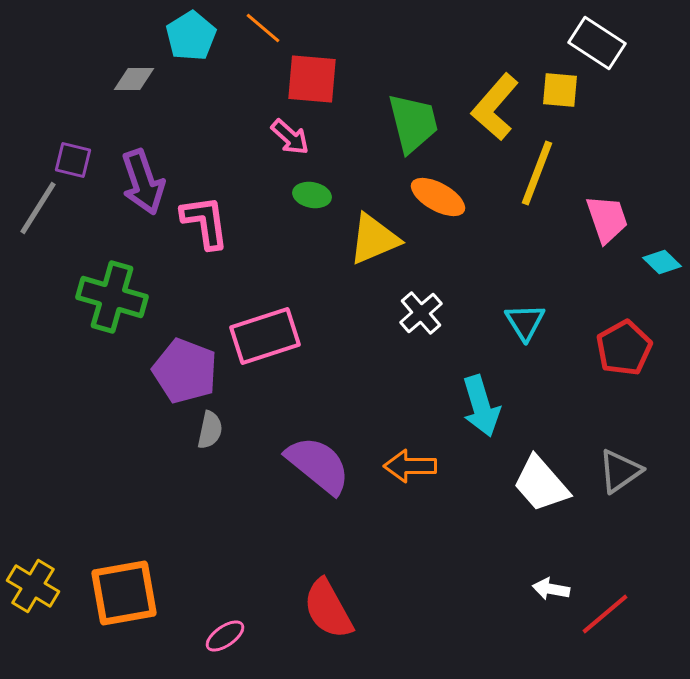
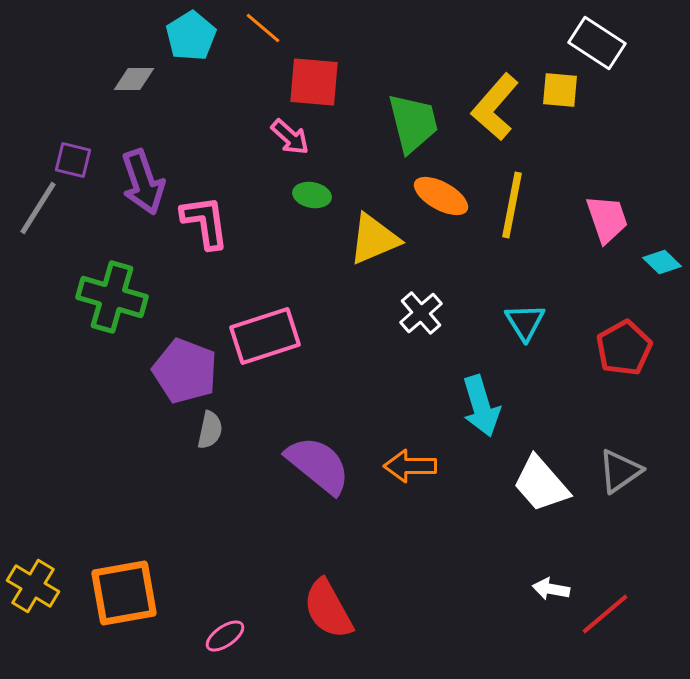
red square: moved 2 px right, 3 px down
yellow line: moved 25 px left, 32 px down; rotated 10 degrees counterclockwise
orange ellipse: moved 3 px right, 1 px up
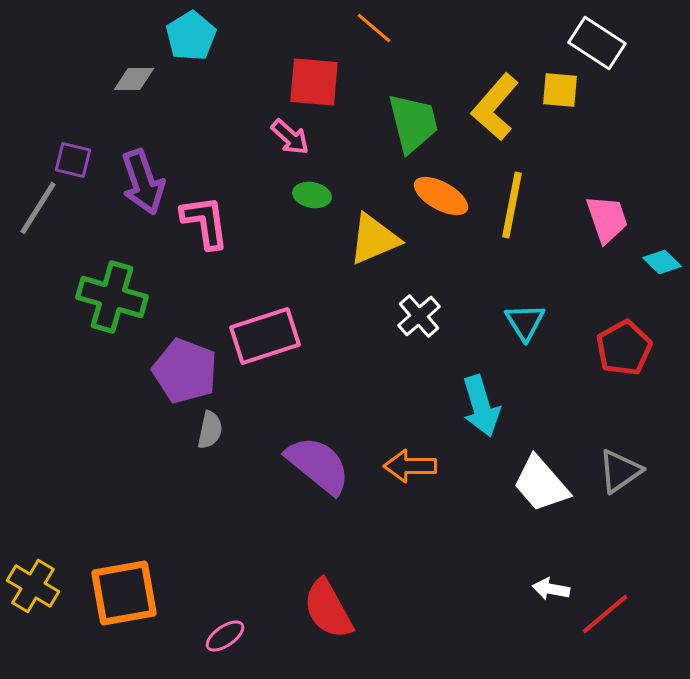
orange line: moved 111 px right
white cross: moved 2 px left, 3 px down
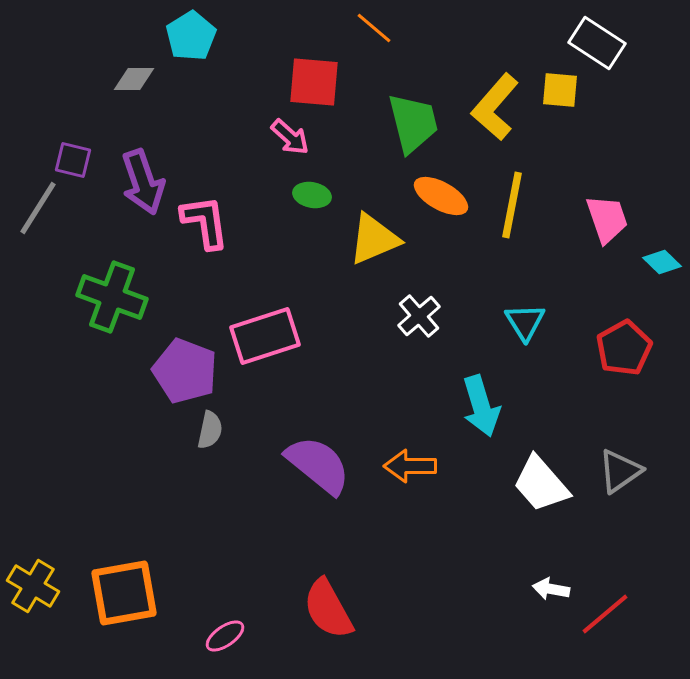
green cross: rotated 4 degrees clockwise
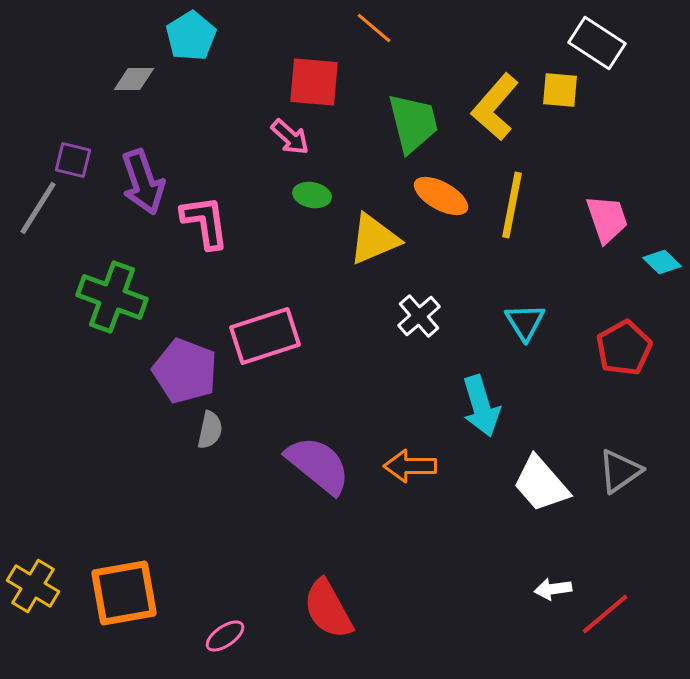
white arrow: moved 2 px right; rotated 18 degrees counterclockwise
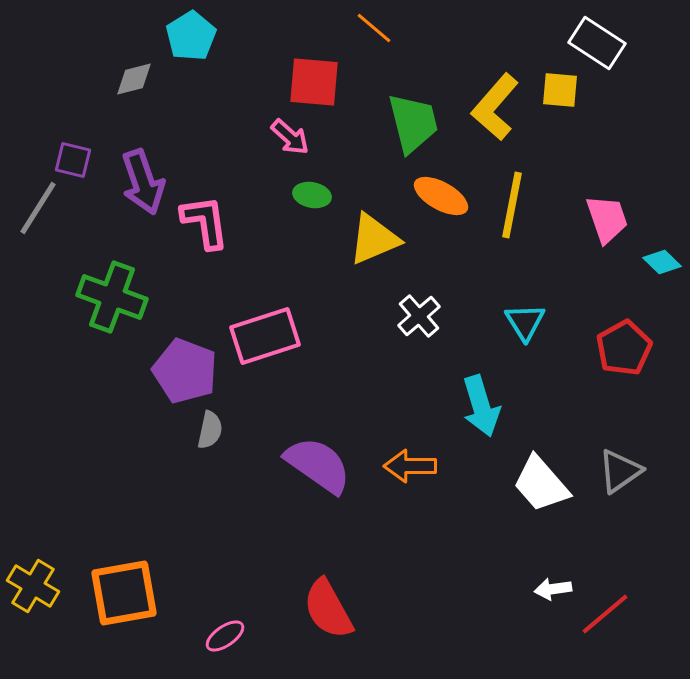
gray diamond: rotated 15 degrees counterclockwise
purple semicircle: rotated 4 degrees counterclockwise
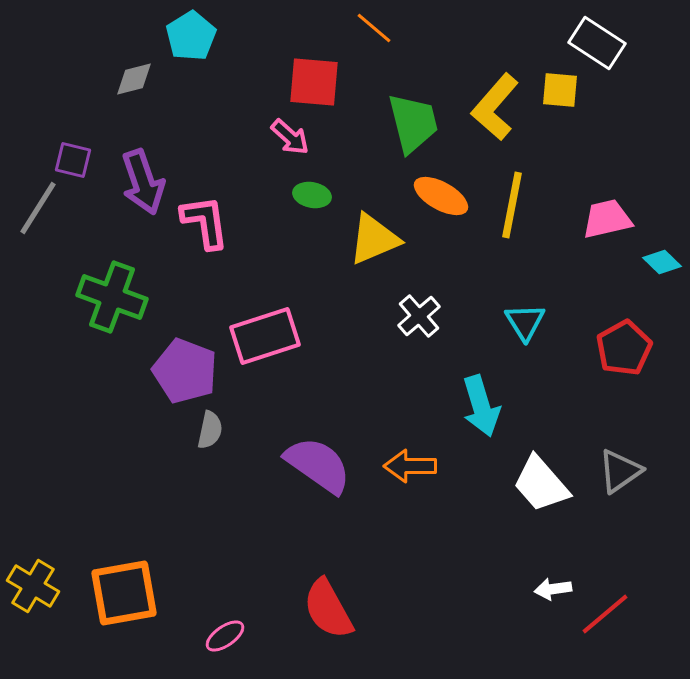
pink trapezoid: rotated 84 degrees counterclockwise
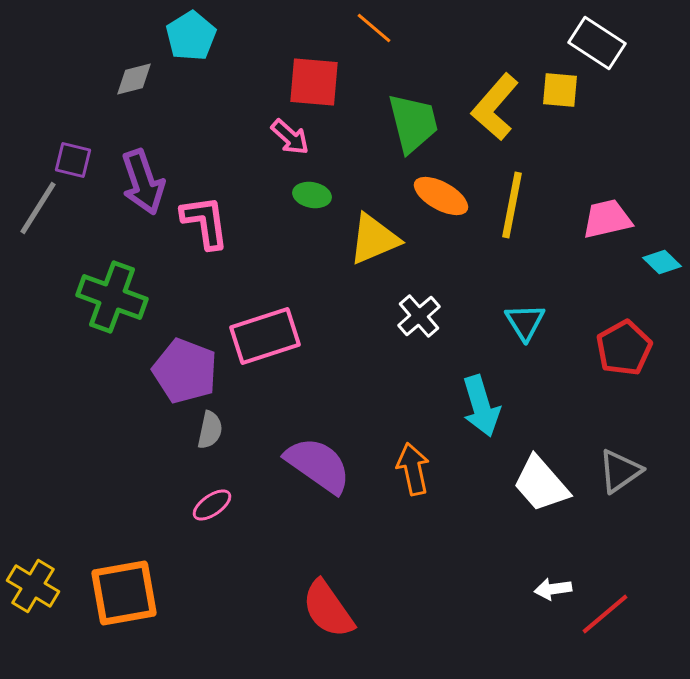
orange arrow: moved 3 px right, 3 px down; rotated 78 degrees clockwise
red semicircle: rotated 6 degrees counterclockwise
pink ellipse: moved 13 px left, 131 px up
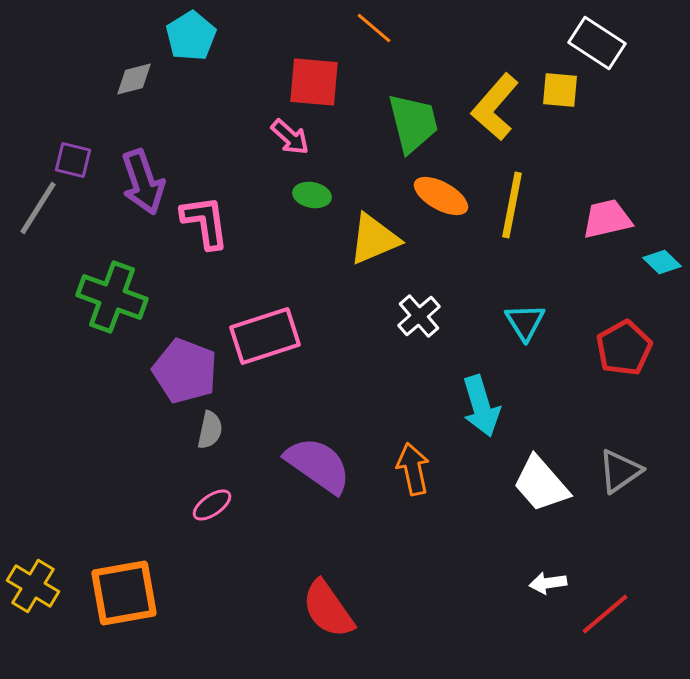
white arrow: moved 5 px left, 6 px up
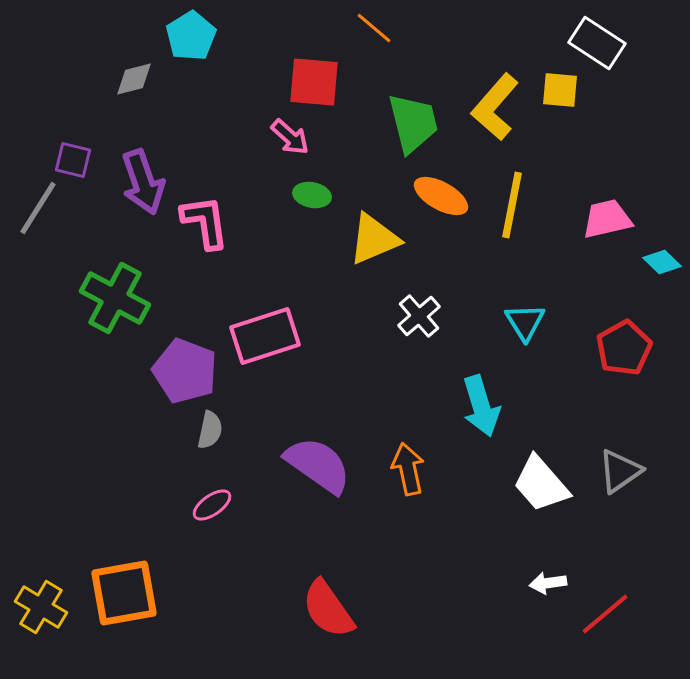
green cross: moved 3 px right, 1 px down; rotated 8 degrees clockwise
orange arrow: moved 5 px left
yellow cross: moved 8 px right, 21 px down
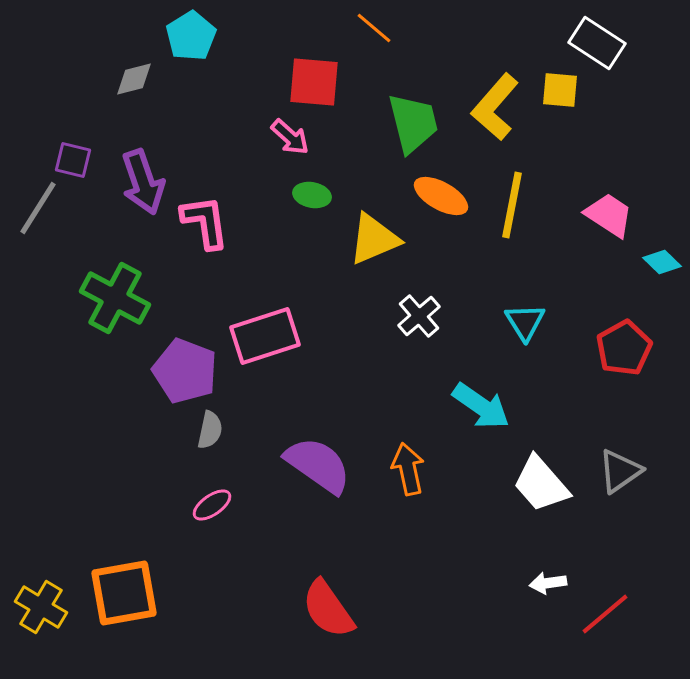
pink trapezoid: moved 2 px right, 4 px up; rotated 46 degrees clockwise
cyan arrow: rotated 38 degrees counterclockwise
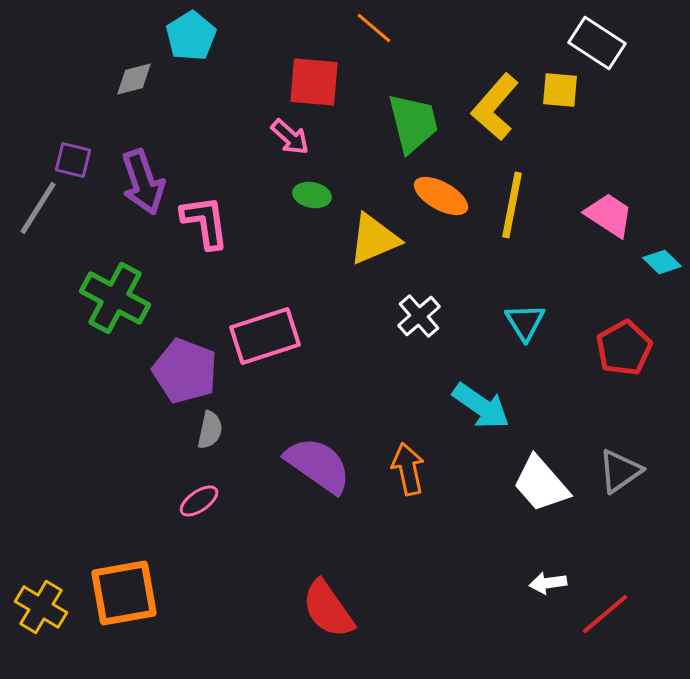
pink ellipse: moved 13 px left, 4 px up
